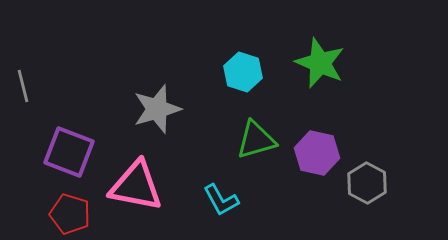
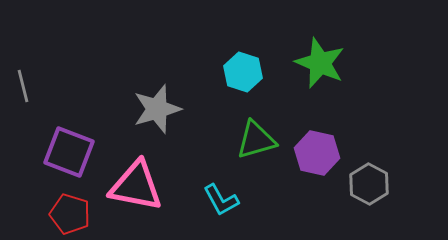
gray hexagon: moved 2 px right, 1 px down
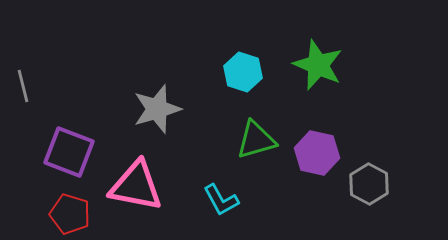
green star: moved 2 px left, 2 px down
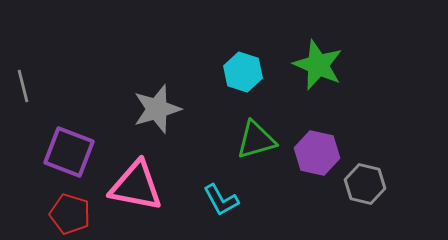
gray hexagon: moved 4 px left; rotated 15 degrees counterclockwise
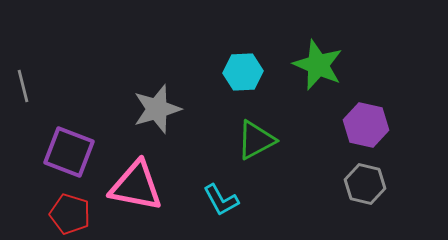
cyan hexagon: rotated 21 degrees counterclockwise
green triangle: rotated 12 degrees counterclockwise
purple hexagon: moved 49 px right, 28 px up
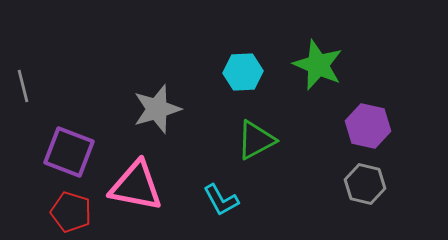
purple hexagon: moved 2 px right, 1 px down
red pentagon: moved 1 px right, 2 px up
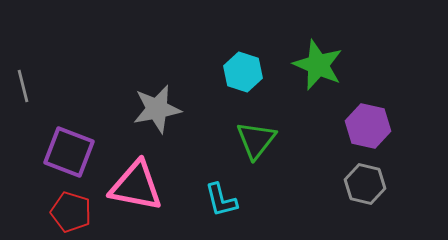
cyan hexagon: rotated 21 degrees clockwise
gray star: rotated 6 degrees clockwise
green triangle: rotated 24 degrees counterclockwise
cyan L-shape: rotated 15 degrees clockwise
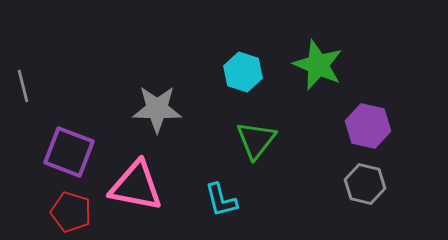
gray star: rotated 12 degrees clockwise
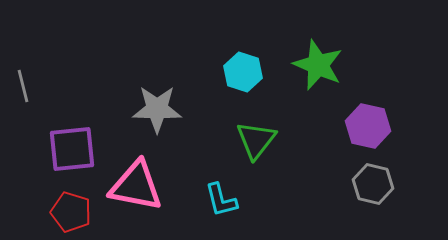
purple square: moved 3 px right, 3 px up; rotated 27 degrees counterclockwise
gray hexagon: moved 8 px right
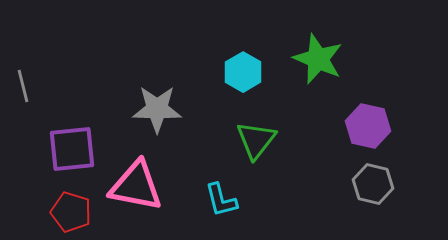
green star: moved 6 px up
cyan hexagon: rotated 12 degrees clockwise
